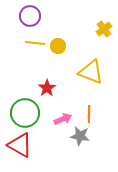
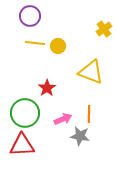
red triangle: moved 2 px right; rotated 32 degrees counterclockwise
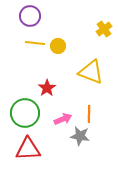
red triangle: moved 6 px right, 4 px down
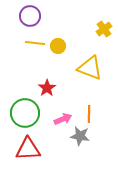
yellow triangle: moved 1 px left, 4 px up
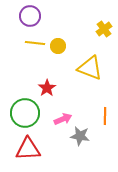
orange line: moved 16 px right, 2 px down
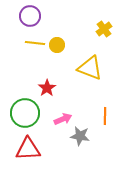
yellow circle: moved 1 px left, 1 px up
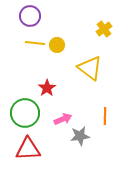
yellow triangle: rotated 16 degrees clockwise
gray star: rotated 18 degrees counterclockwise
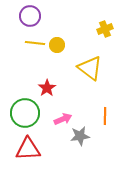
yellow cross: moved 1 px right; rotated 14 degrees clockwise
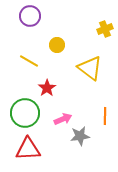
yellow line: moved 6 px left, 18 px down; rotated 24 degrees clockwise
